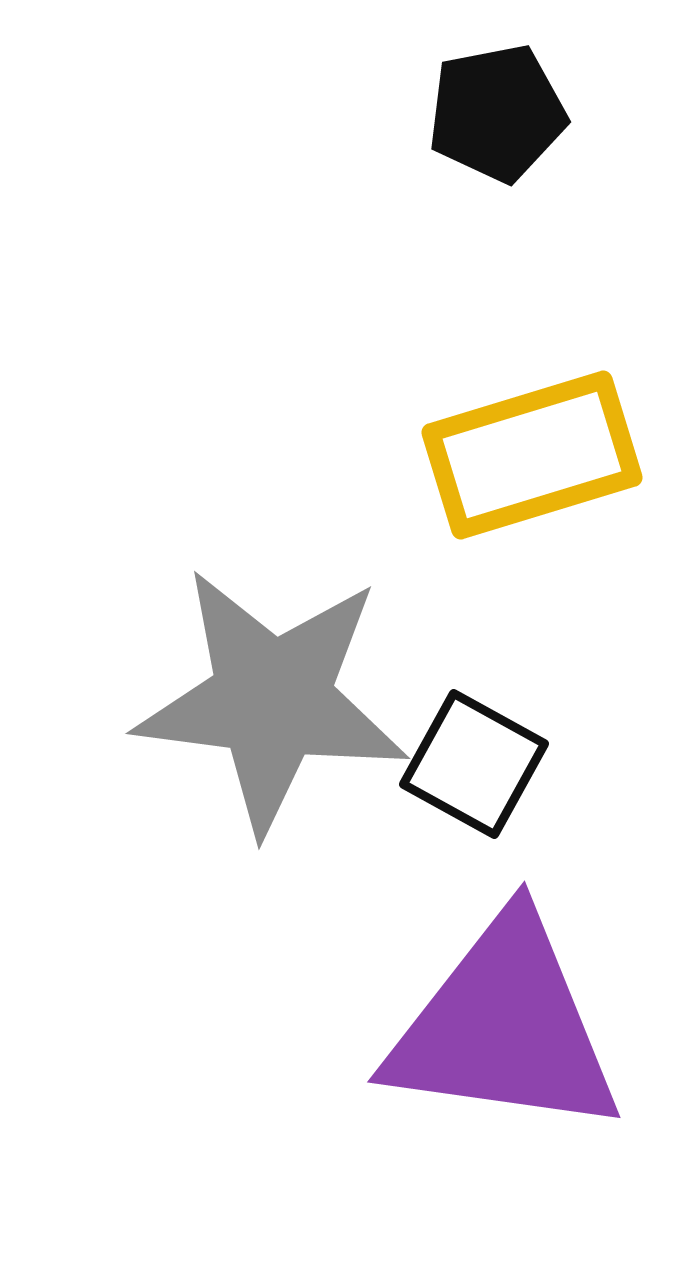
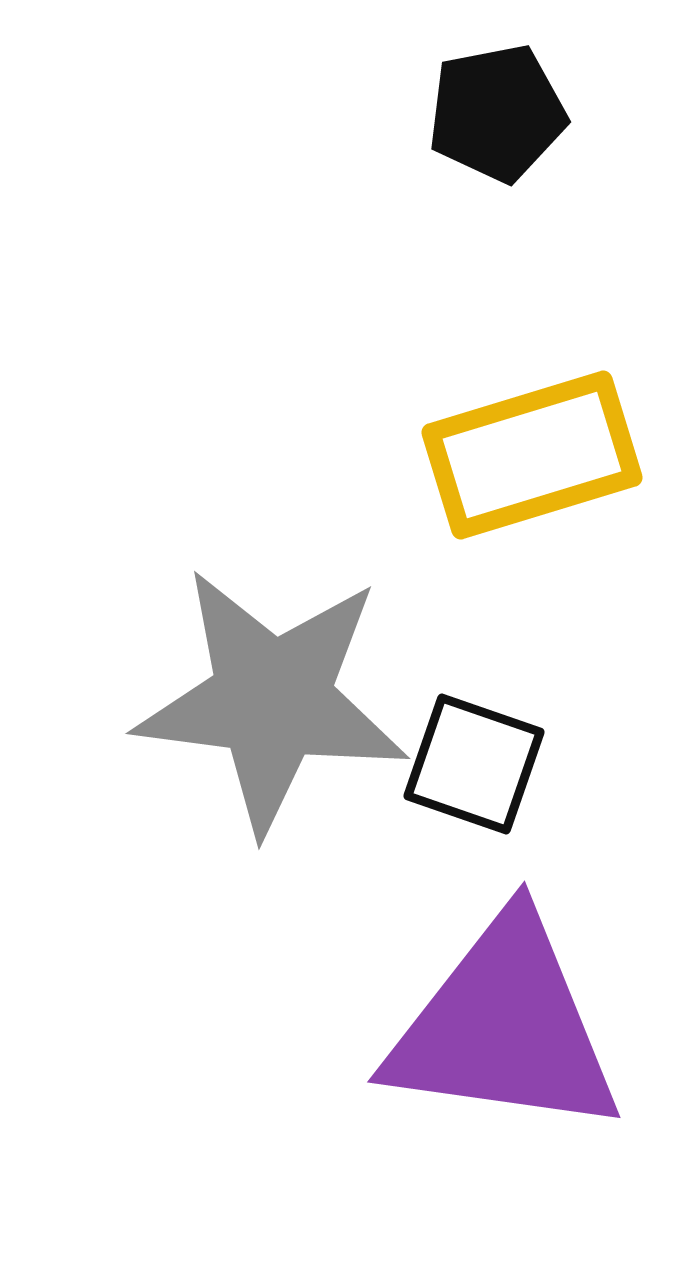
black square: rotated 10 degrees counterclockwise
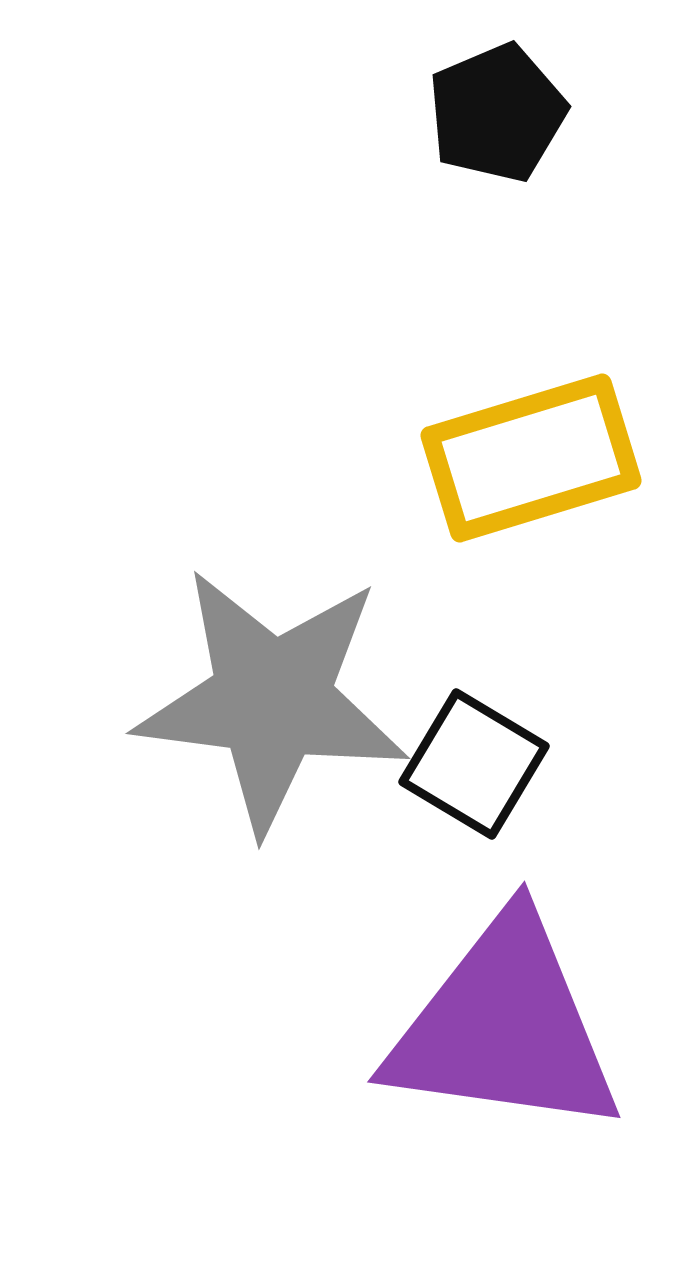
black pentagon: rotated 12 degrees counterclockwise
yellow rectangle: moved 1 px left, 3 px down
black square: rotated 12 degrees clockwise
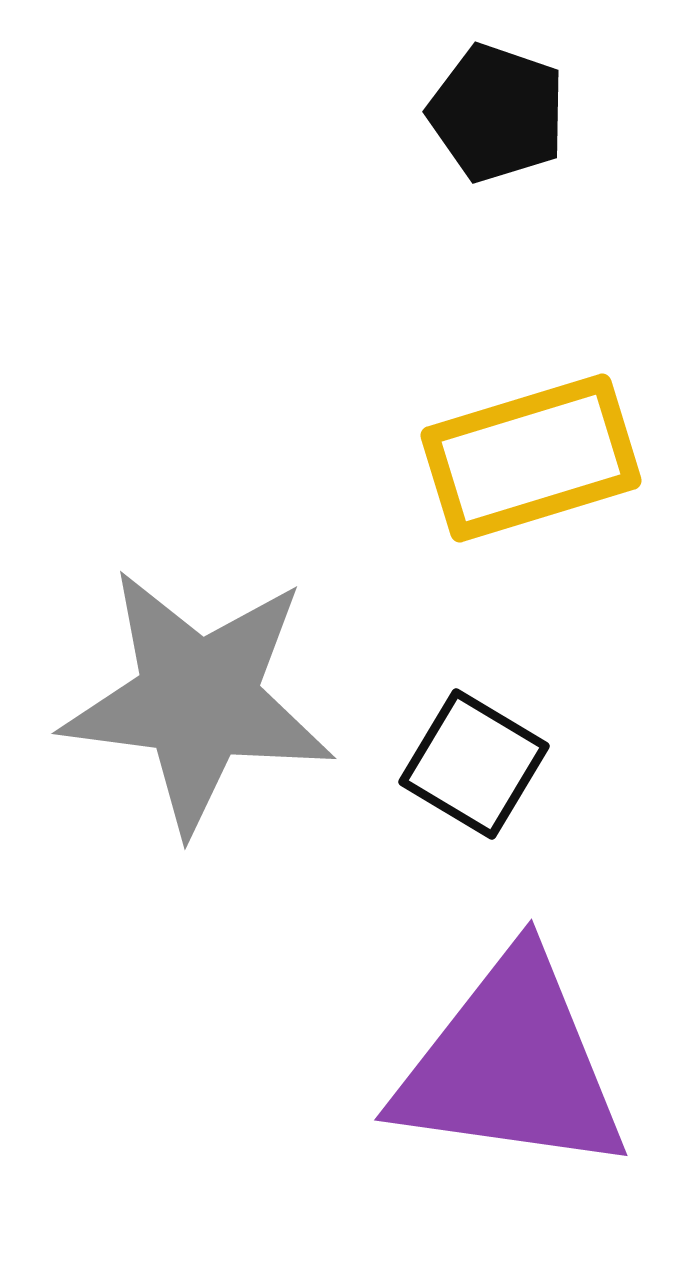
black pentagon: rotated 30 degrees counterclockwise
gray star: moved 74 px left
purple triangle: moved 7 px right, 38 px down
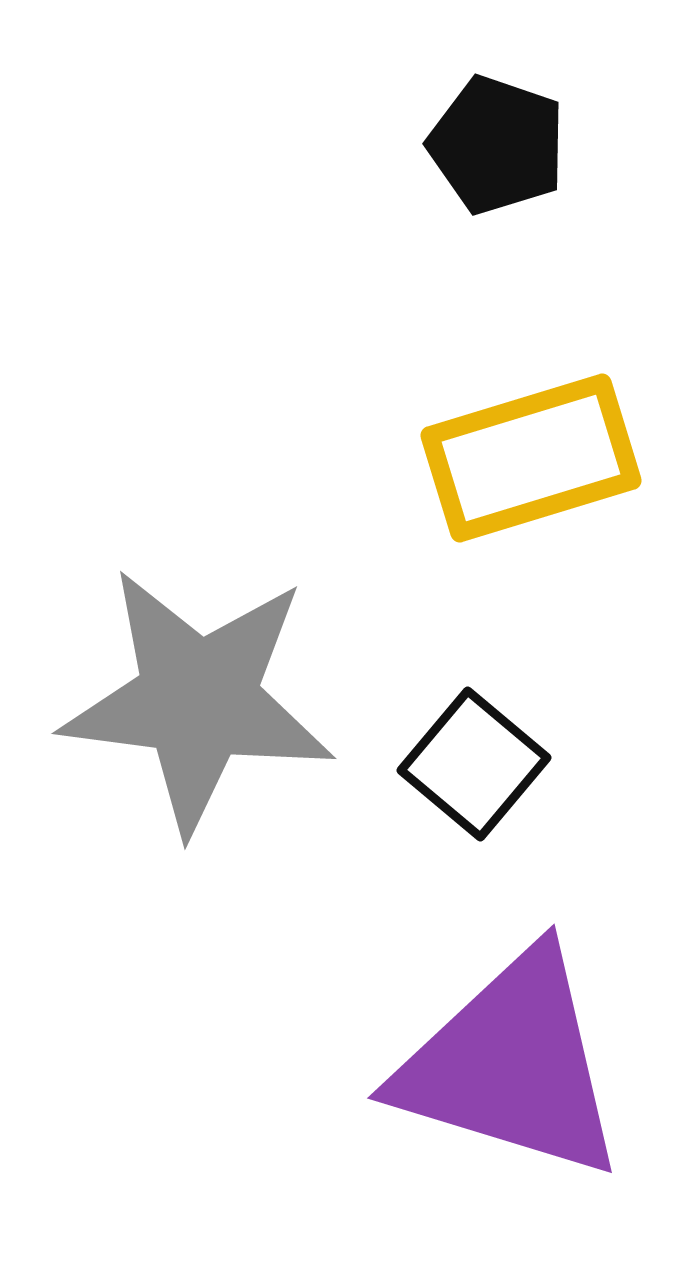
black pentagon: moved 32 px down
black square: rotated 9 degrees clockwise
purple triangle: rotated 9 degrees clockwise
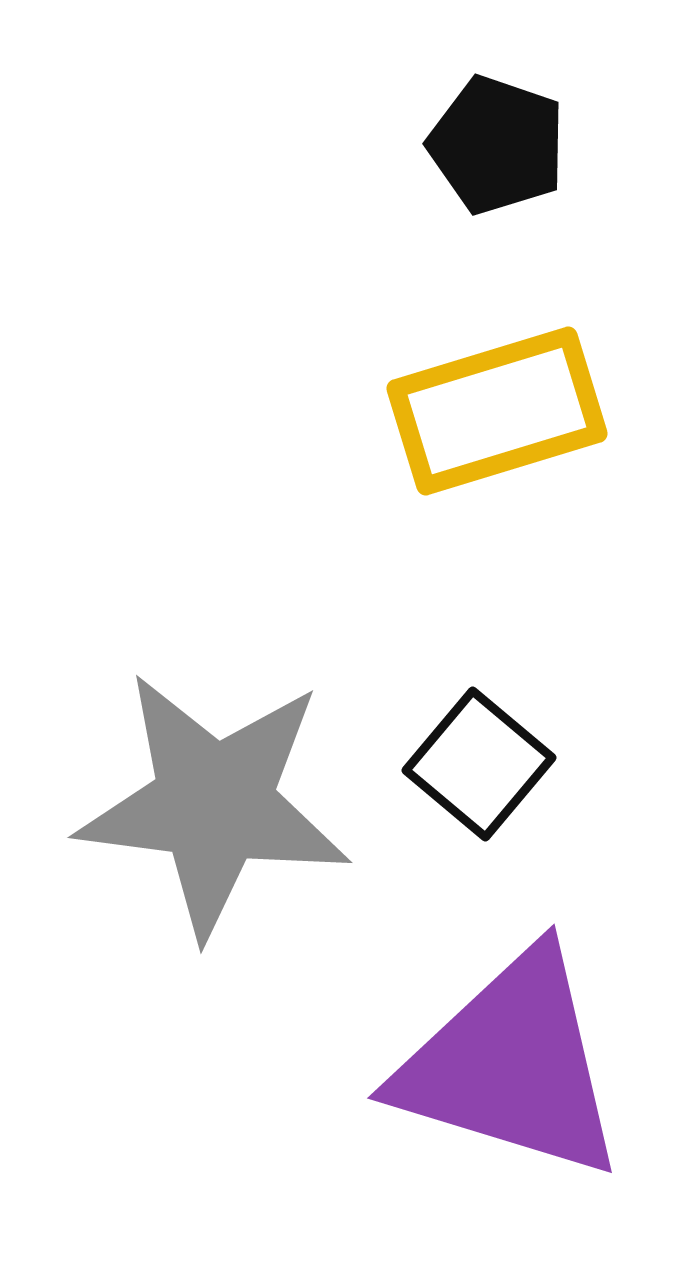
yellow rectangle: moved 34 px left, 47 px up
gray star: moved 16 px right, 104 px down
black square: moved 5 px right
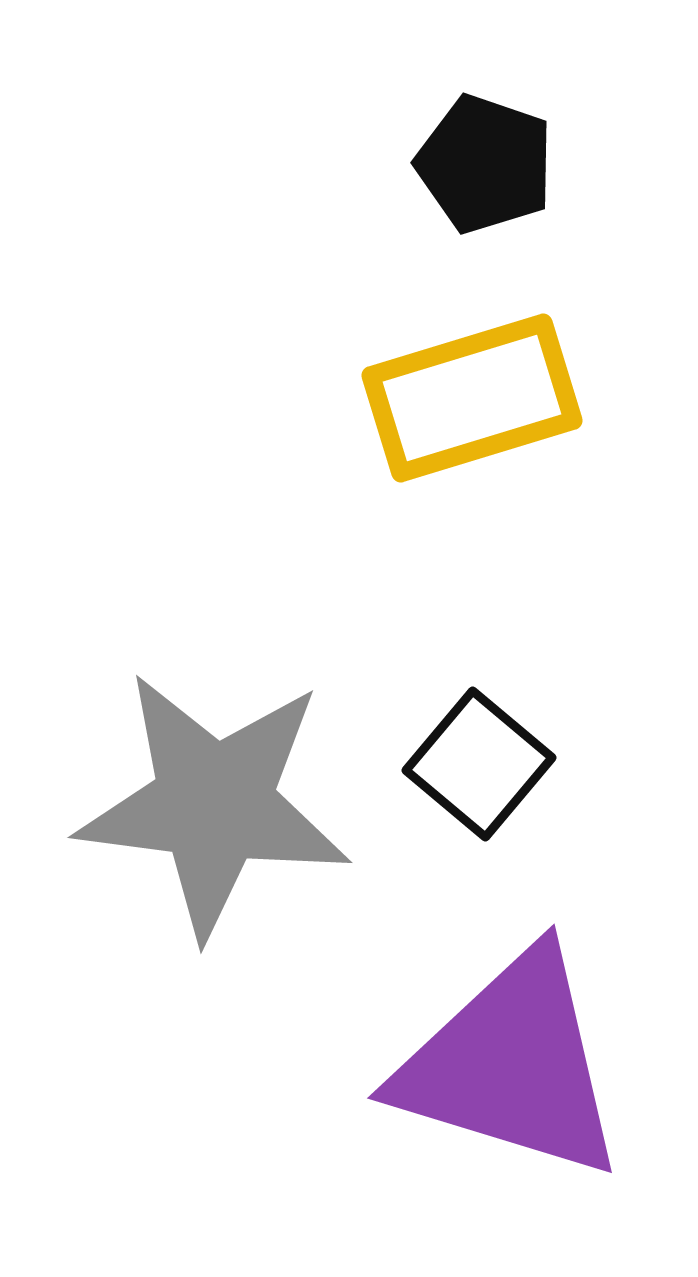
black pentagon: moved 12 px left, 19 px down
yellow rectangle: moved 25 px left, 13 px up
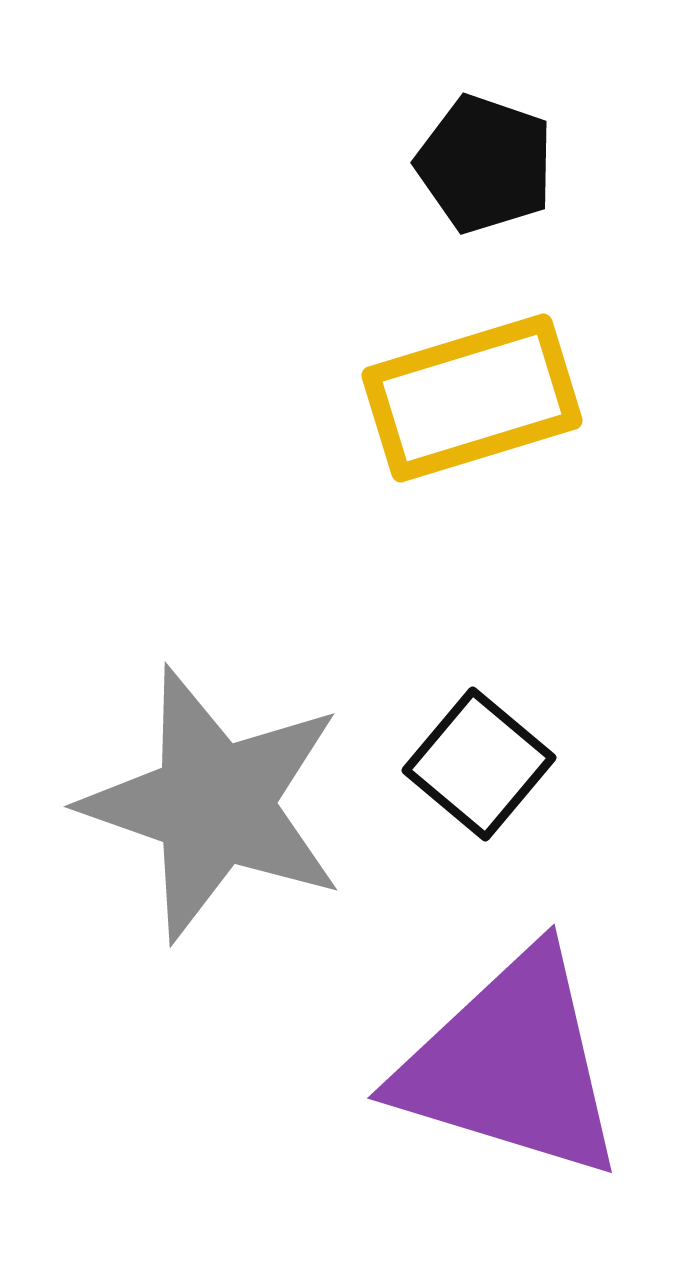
gray star: rotated 12 degrees clockwise
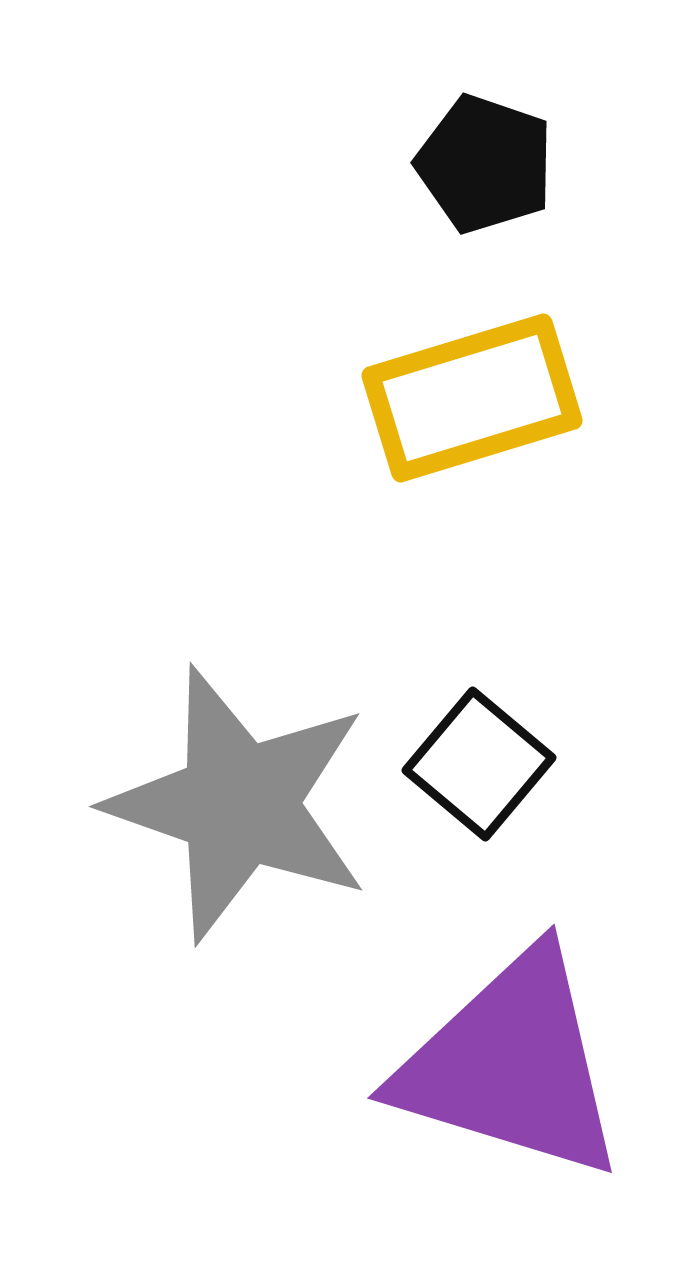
gray star: moved 25 px right
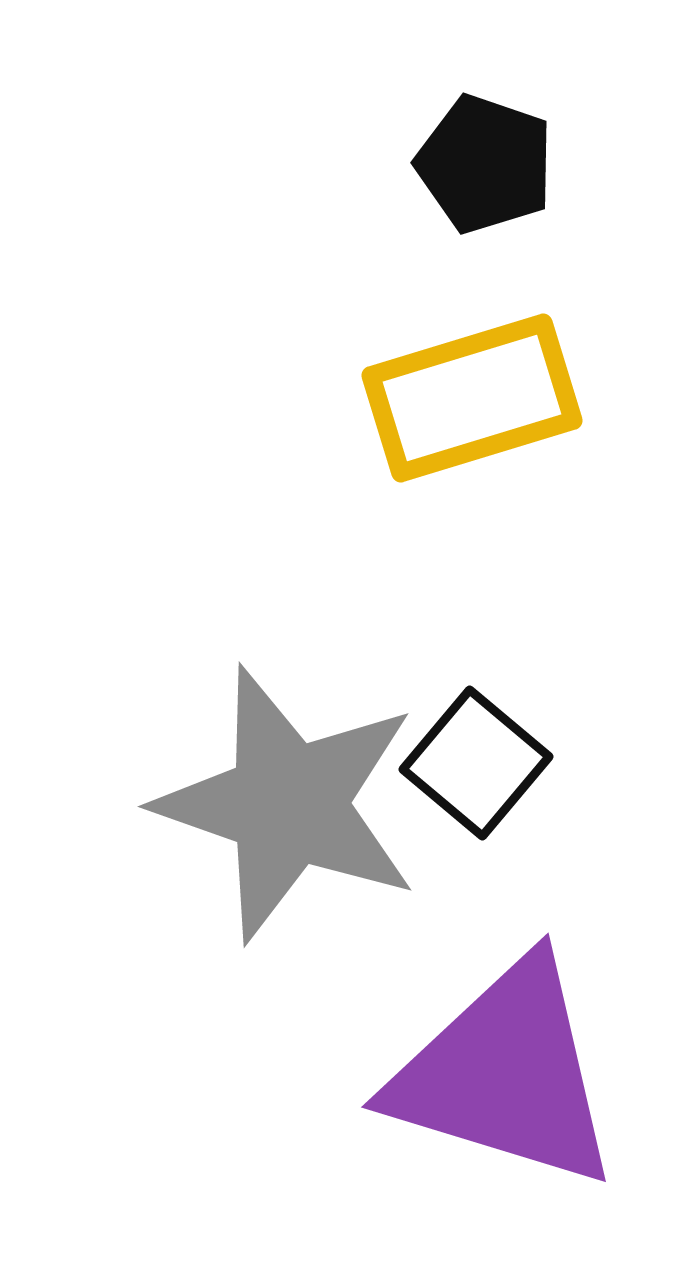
black square: moved 3 px left, 1 px up
gray star: moved 49 px right
purple triangle: moved 6 px left, 9 px down
